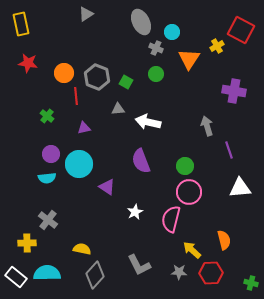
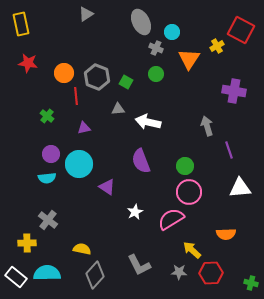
pink semicircle at (171, 219): rotated 44 degrees clockwise
orange semicircle at (224, 240): moved 2 px right, 6 px up; rotated 102 degrees clockwise
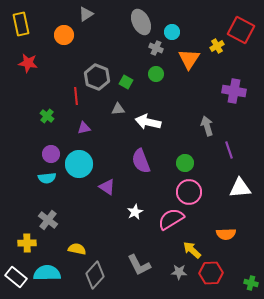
orange circle at (64, 73): moved 38 px up
green circle at (185, 166): moved 3 px up
yellow semicircle at (82, 249): moved 5 px left
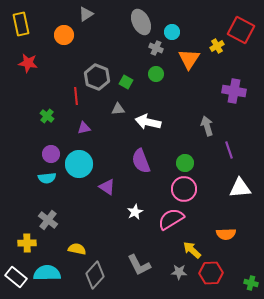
pink circle at (189, 192): moved 5 px left, 3 px up
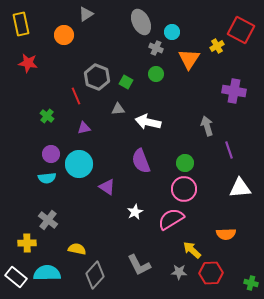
red line at (76, 96): rotated 18 degrees counterclockwise
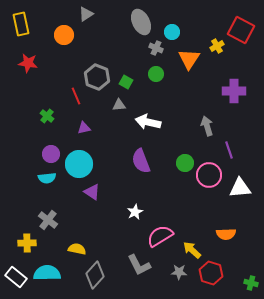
purple cross at (234, 91): rotated 10 degrees counterclockwise
gray triangle at (118, 109): moved 1 px right, 4 px up
purple triangle at (107, 187): moved 15 px left, 5 px down
pink circle at (184, 189): moved 25 px right, 14 px up
pink semicircle at (171, 219): moved 11 px left, 17 px down
red hexagon at (211, 273): rotated 20 degrees clockwise
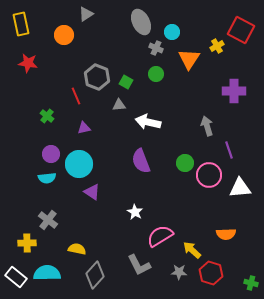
white star at (135, 212): rotated 14 degrees counterclockwise
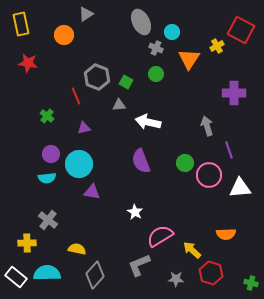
purple cross at (234, 91): moved 2 px down
purple triangle at (92, 192): rotated 24 degrees counterclockwise
gray L-shape at (139, 265): rotated 95 degrees clockwise
gray star at (179, 272): moved 3 px left, 7 px down
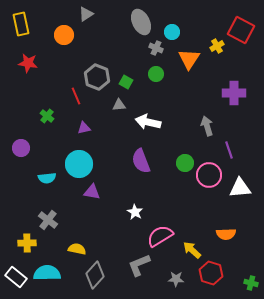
purple circle at (51, 154): moved 30 px left, 6 px up
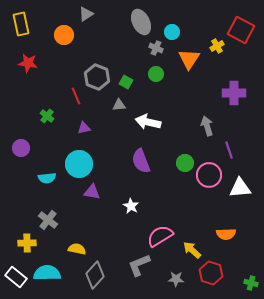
white star at (135, 212): moved 4 px left, 6 px up
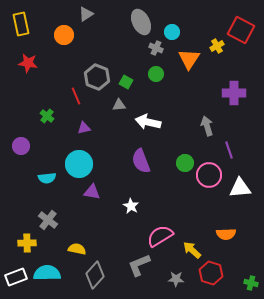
purple circle at (21, 148): moved 2 px up
white rectangle at (16, 277): rotated 60 degrees counterclockwise
